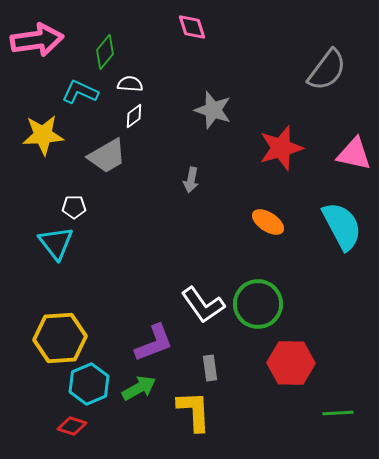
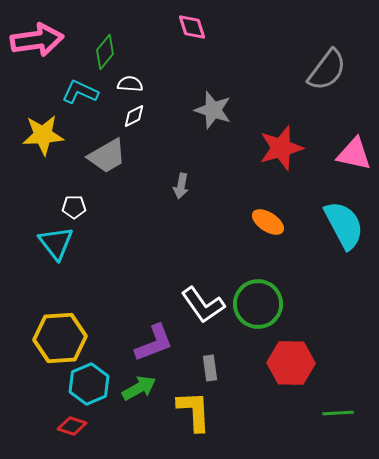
white diamond: rotated 10 degrees clockwise
gray arrow: moved 10 px left, 6 px down
cyan semicircle: moved 2 px right, 1 px up
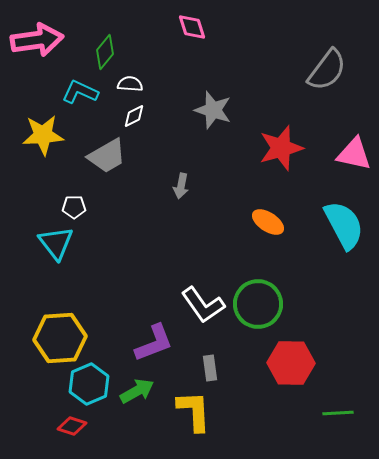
green arrow: moved 2 px left, 3 px down
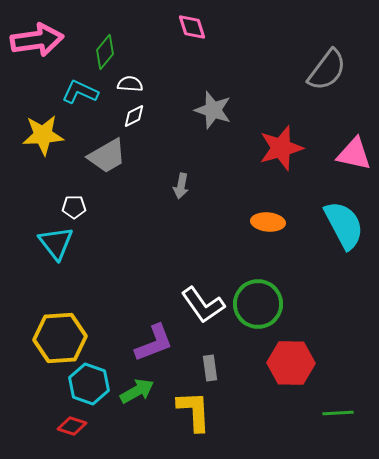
orange ellipse: rotated 28 degrees counterclockwise
cyan hexagon: rotated 18 degrees counterclockwise
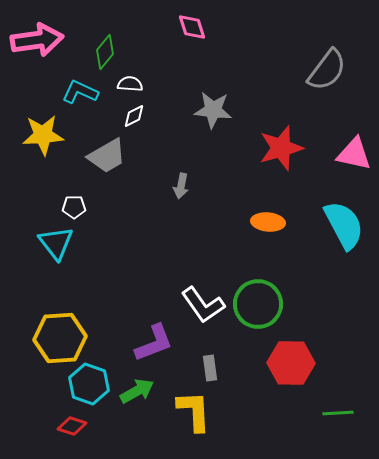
gray star: rotated 12 degrees counterclockwise
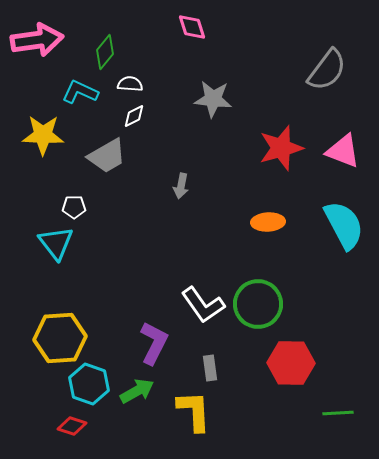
gray star: moved 11 px up
yellow star: rotated 6 degrees clockwise
pink triangle: moved 11 px left, 3 px up; rotated 9 degrees clockwise
orange ellipse: rotated 8 degrees counterclockwise
purple L-shape: rotated 42 degrees counterclockwise
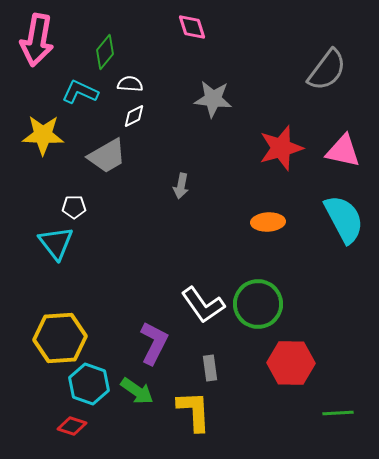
pink arrow: rotated 108 degrees clockwise
pink triangle: rotated 9 degrees counterclockwise
cyan semicircle: moved 6 px up
green arrow: rotated 64 degrees clockwise
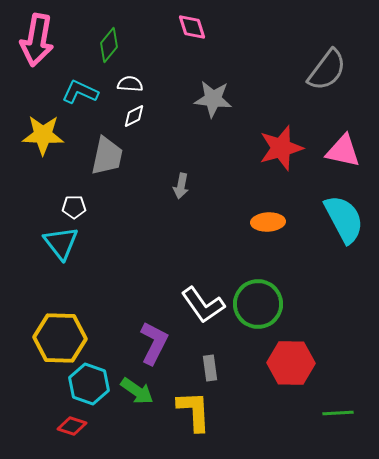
green diamond: moved 4 px right, 7 px up
gray trapezoid: rotated 48 degrees counterclockwise
cyan triangle: moved 5 px right
yellow hexagon: rotated 6 degrees clockwise
